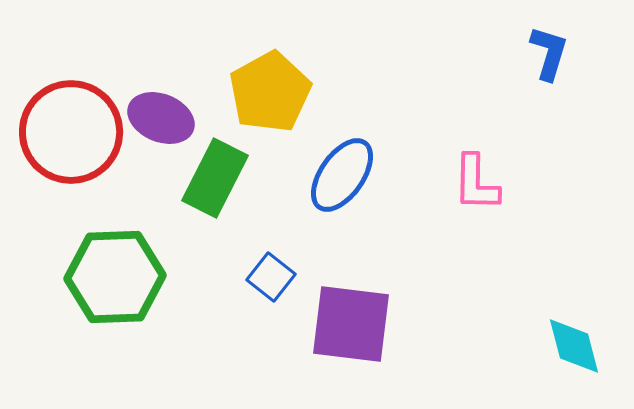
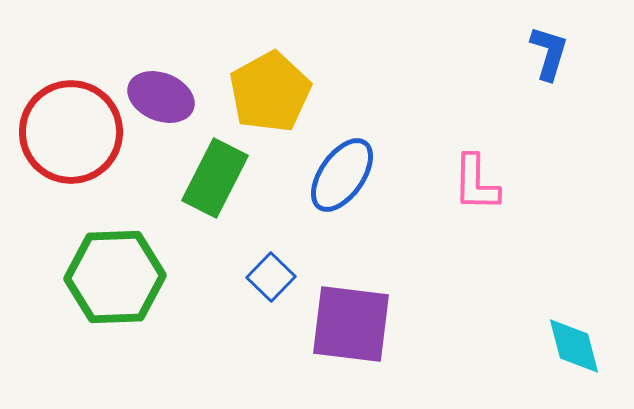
purple ellipse: moved 21 px up
blue square: rotated 6 degrees clockwise
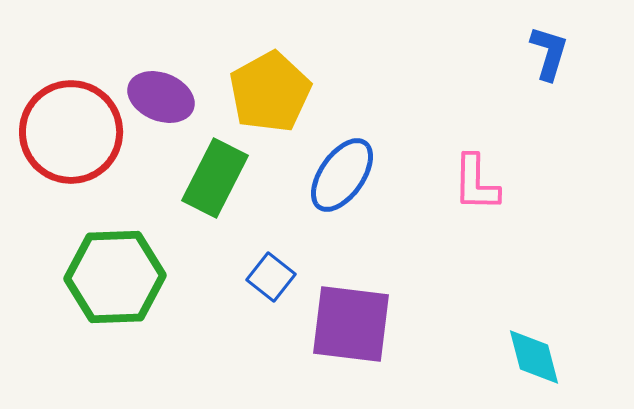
blue square: rotated 6 degrees counterclockwise
cyan diamond: moved 40 px left, 11 px down
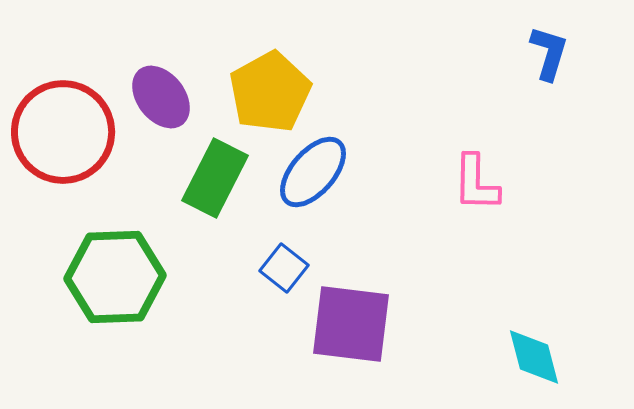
purple ellipse: rotated 30 degrees clockwise
red circle: moved 8 px left
blue ellipse: moved 29 px left, 3 px up; rotated 6 degrees clockwise
blue square: moved 13 px right, 9 px up
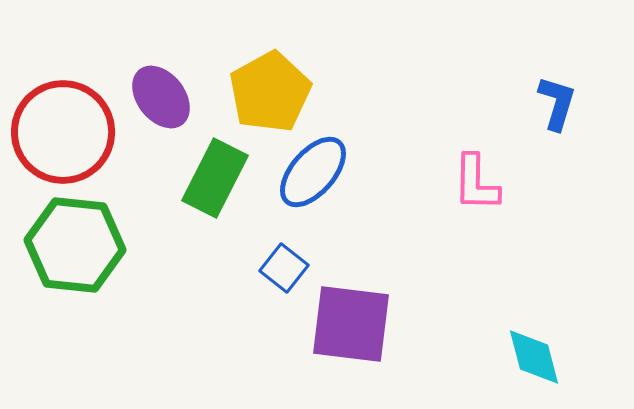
blue L-shape: moved 8 px right, 50 px down
green hexagon: moved 40 px left, 32 px up; rotated 8 degrees clockwise
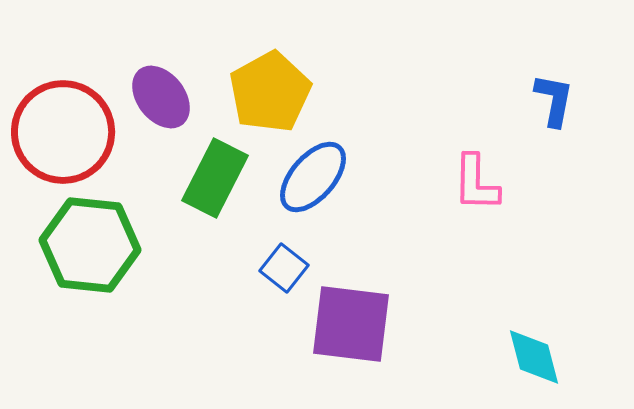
blue L-shape: moved 3 px left, 3 px up; rotated 6 degrees counterclockwise
blue ellipse: moved 5 px down
green hexagon: moved 15 px right
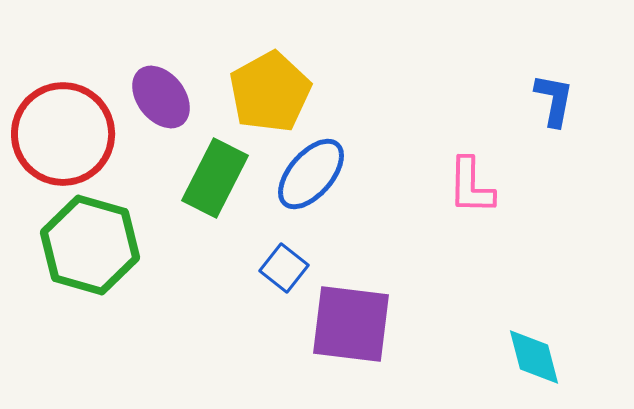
red circle: moved 2 px down
blue ellipse: moved 2 px left, 3 px up
pink L-shape: moved 5 px left, 3 px down
green hexagon: rotated 10 degrees clockwise
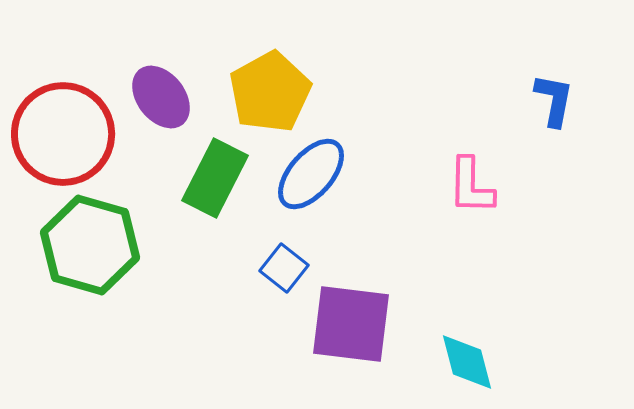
cyan diamond: moved 67 px left, 5 px down
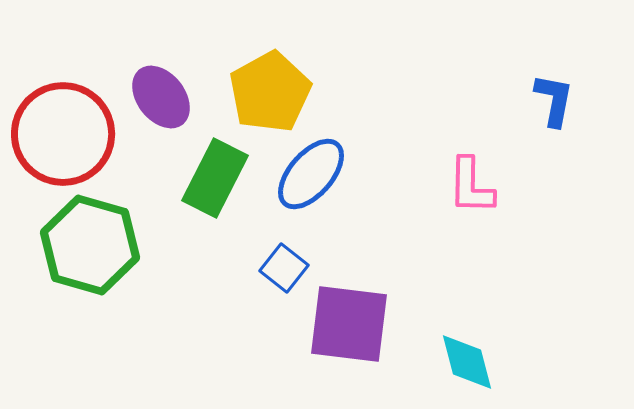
purple square: moved 2 px left
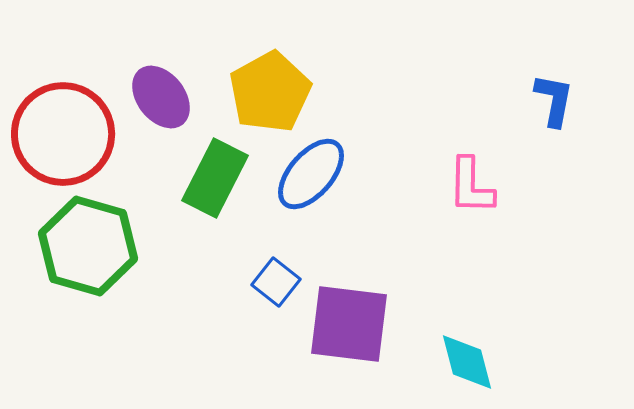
green hexagon: moved 2 px left, 1 px down
blue square: moved 8 px left, 14 px down
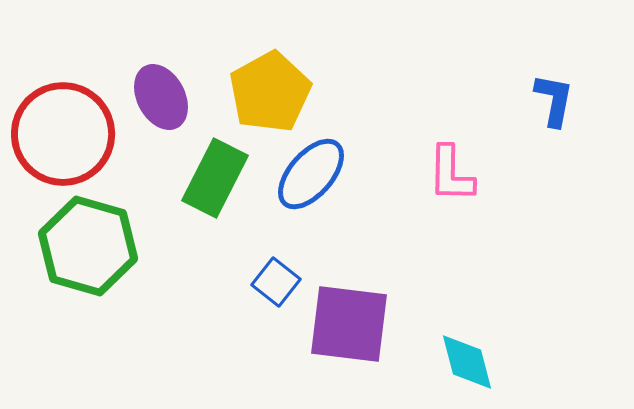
purple ellipse: rotated 10 degrees clockwise
pink L-shape: moved 20 px left, 12 px up
